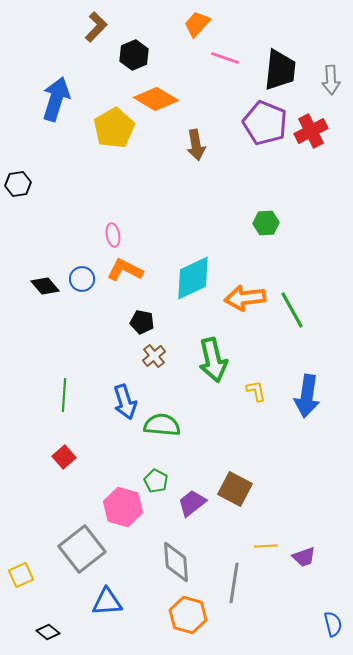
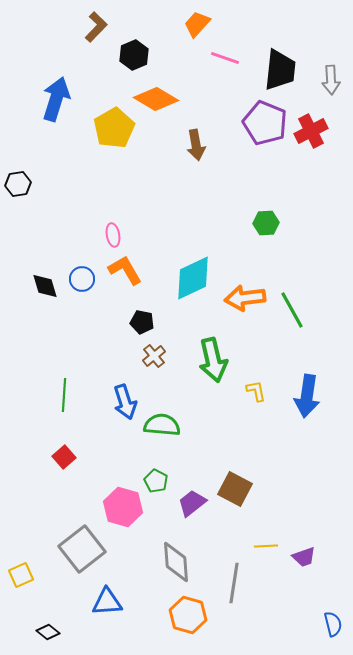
orange L-shape at (125, 270): rotated 33 degrees clockwise
black diamond at (45, 286): rotated 24 degrees clockwise
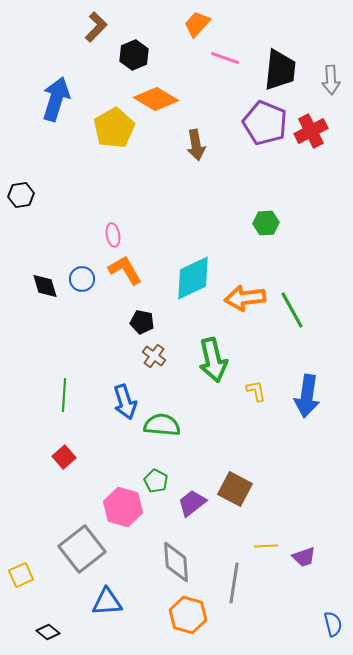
black hexagon at (18, 184): moved 3 px right, 11 px down
brown cross at (154, 356): rotated 15 degrees counterclockwise
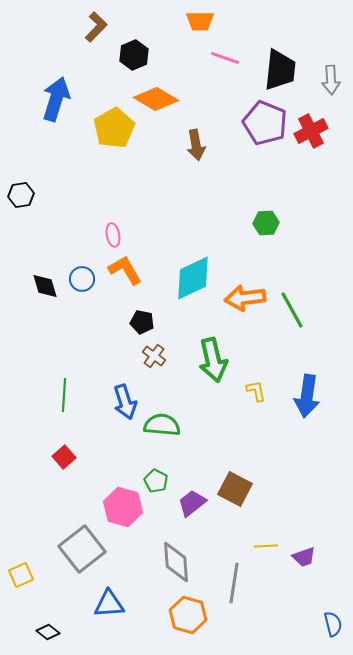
orange trapezoid at (197, 24): moved 3 px right, 3 px up; rotated 132 degrees counterclockwise
blue triangle at (107, 602): moved 2 px right, 2 px down
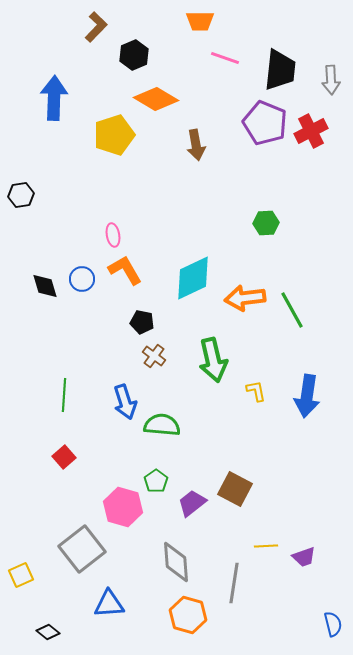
blue arrow at (56, 99): moved 2 px left, 1 px up; rotated 15 degrees counterclockwise
yellow pentagon at (114, 128): moved 7 px down; rotated 12 degrees clockwise
green pentagon at (156, 481): rotated 10 degrees clockwise
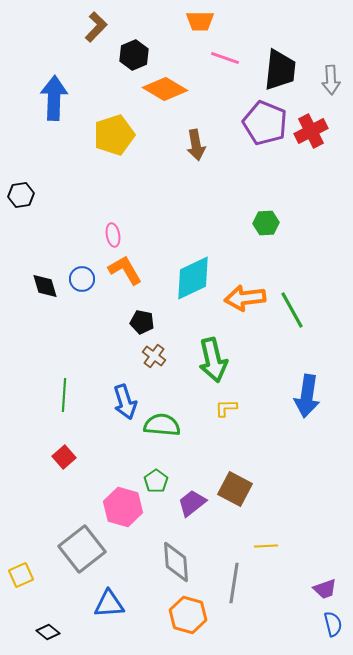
orange diamond at (156, 99): moved 9 px right, 10 px up
yellow L-shape at (256, 391): moved 30 px left, 17 px down; rotated 80 degrees counterclockwise
purple trapezoid at (304, 557): moved 21 px right, 32 px down
